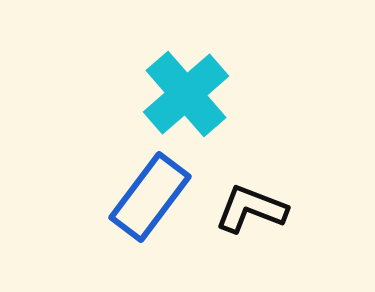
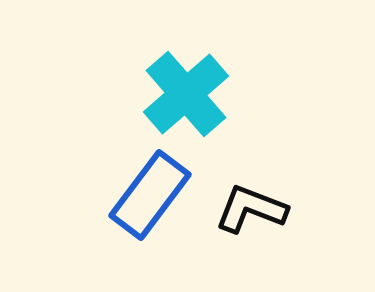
blue rectangle: moved 2 px up
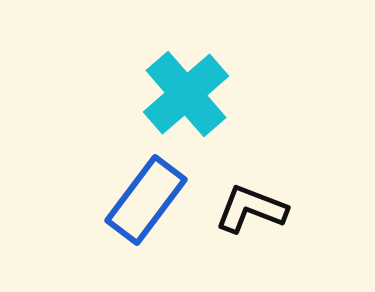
blue rectangle: moved 4 px left, 5 px down
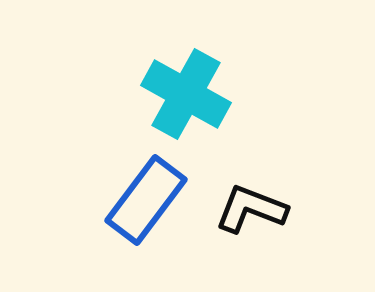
cyan cross: rotated 20 degrees counterclockwise
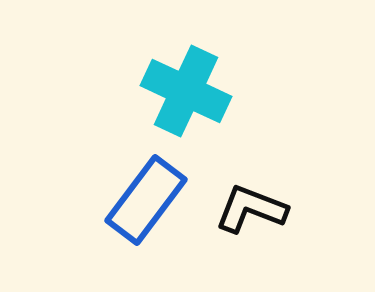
cyan cross: moved 3 px up; rotated 4 degrees counterclockwise
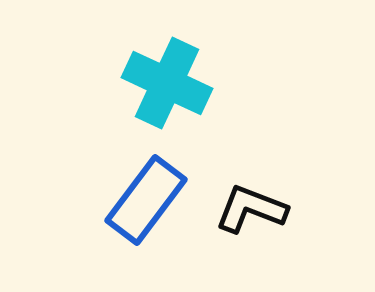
cyan cross: moved 19 px left, 8 px up
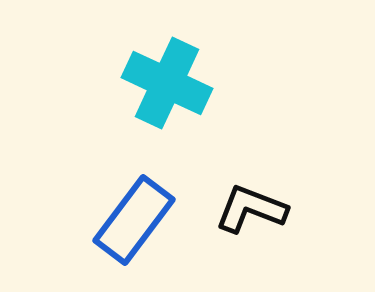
blue rectangle: moved 12 px left, 20 px down
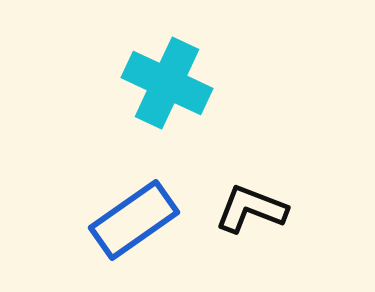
blue rectangle: rotated 18 degrees clockwise
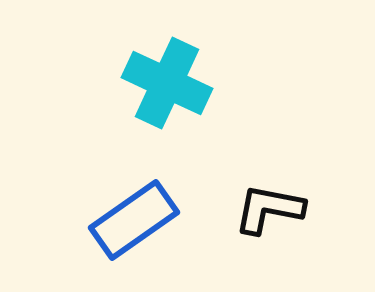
black L-shape: moved 18 px right; rotated 10 degrees counterclockwise
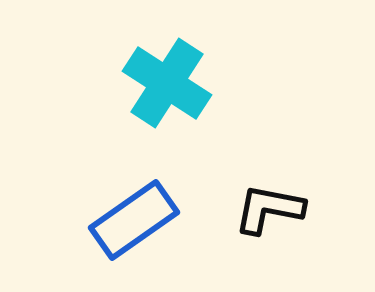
cyan cross: rotated 8 degrees clockwise
